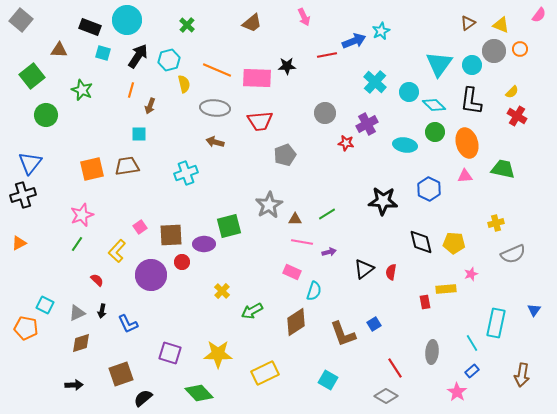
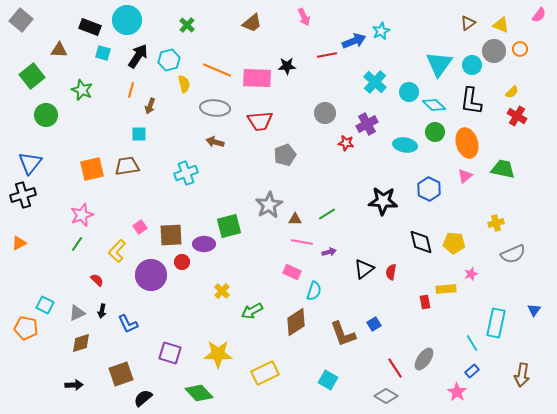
pink triangle at (465, 176): rotated 35 degrees counterclockwise
gray ellipse at (432, 352): moved 8 px left, 7 px down; rotated 30 degrees clockwise
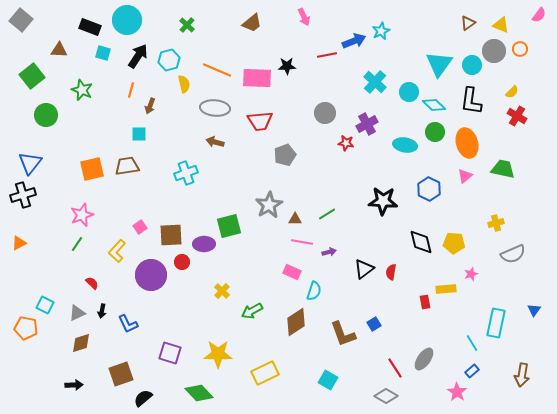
red semicircle at (97, 280): moved 5 px left, 3 px down
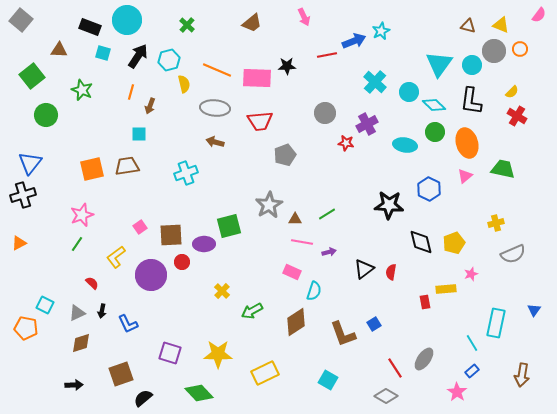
brown triangle at (468, 23): moved 3 px down; rotated 49 degrees clockwise
orange line at (131, 90): moved 2 px down
black star at (383, 201): moved 6 px right, 4 px down
yellow pentagon at (454, 243): rotated 25 degrees counterclockwise
yellow L-shape at (117, 251): moved 1 px left, 6 px down; rotated 10 degrees clockwise
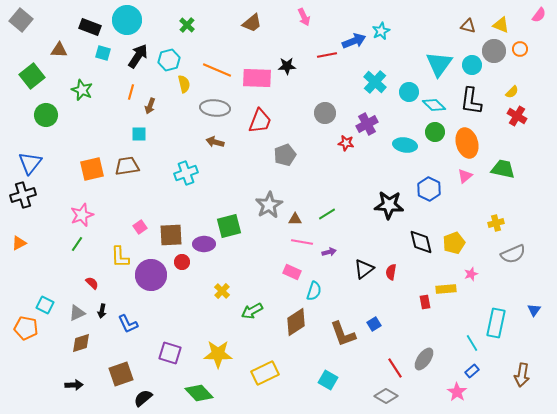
red trapezoid at (260, 121): rotated 64 degrees counterclockwise
yellow L-shape at (116, 257): moved 4 px right; rotated 55 degrees counterclockwise
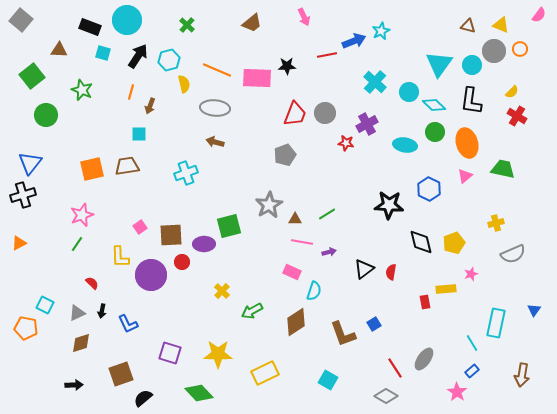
red trapezoid at (260, 121): moved 35 px right, 7 px up
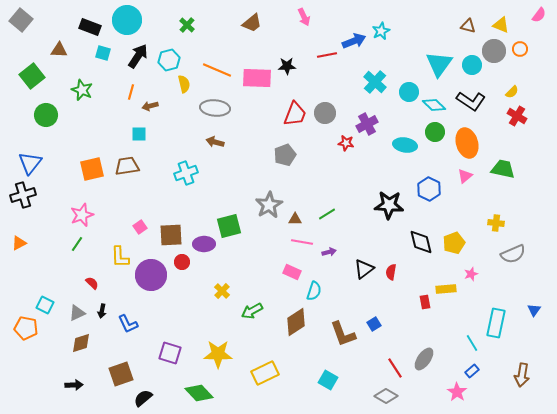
black L-shape at (471, 101): rotated 64 degrees counterclockwise
brown arrow at (150, 106): rotated 56 degrees clockwise
yellow cross at (496, 223): rotated 21 degrees clockwise
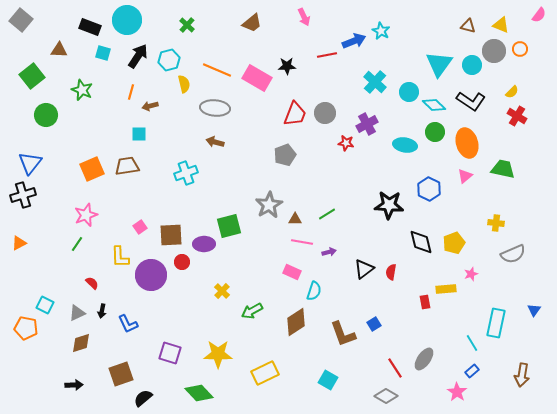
cyan star at (381, 31): rotated 18 degrees counterclockwise
pink rectangle at (257, 78): rotated 28 degrees clockwise
orange square at (92, 169): rotated 10 degrees counterclockwise
pink star at (82, 215): moved 4 px right
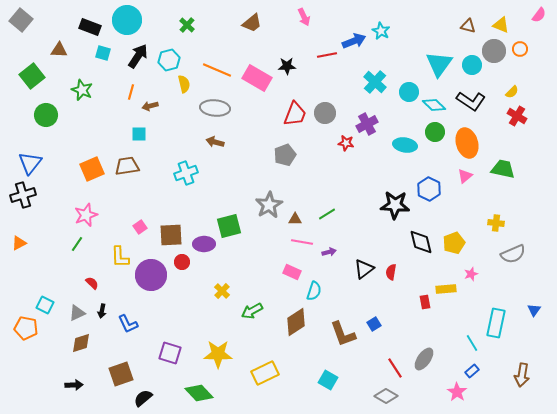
black star at (389, 205): moved 6 px right
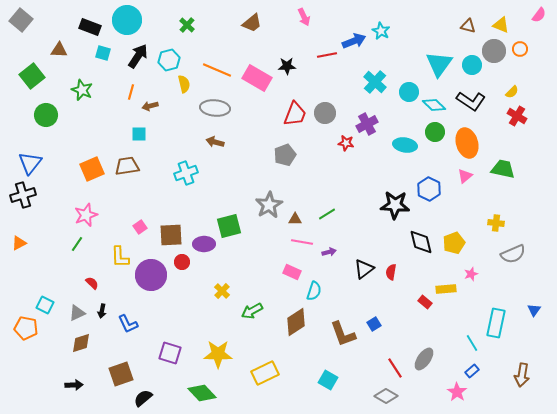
red rectangle at (425, 302): rotated 40 degrees counterclockwise
green diamond at (199, 393): moved 3 px right
